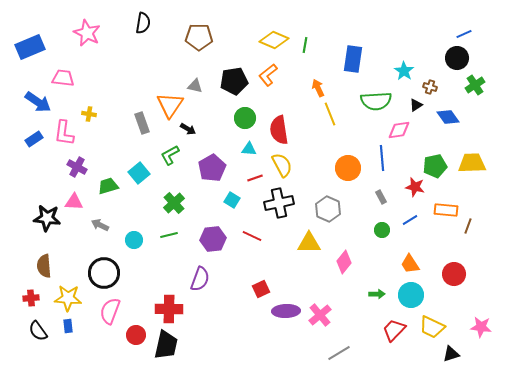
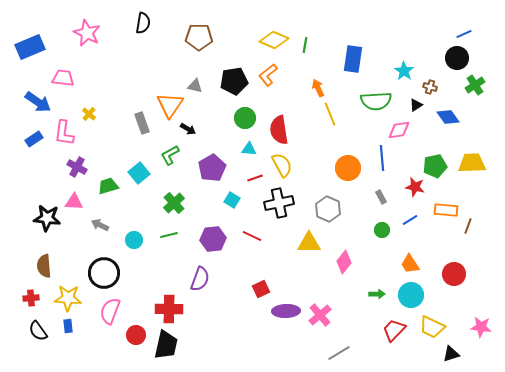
yellow cross at (89, 114): rotated 32 degrees clockwise
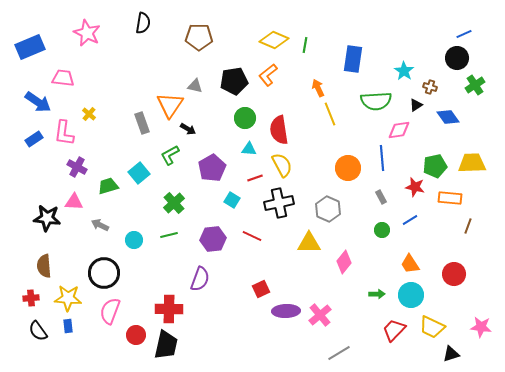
orange rectangle at (446, 210): moved 4 px right, 12 px up
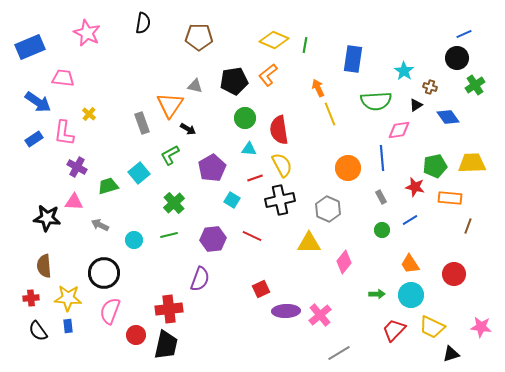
black cross at (279, 203): moved 1 px right, 3 px up
red cross at (169, 309): rotated 8 degrees counterclockwise
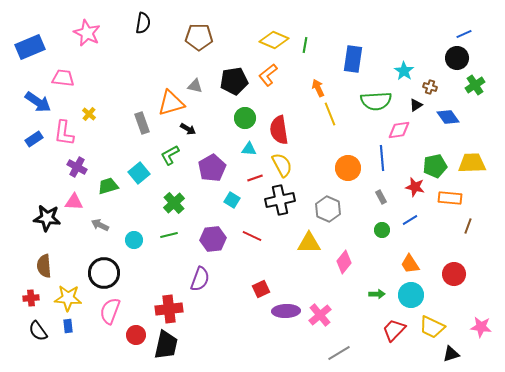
orange triangle at (170, 105): moved 1 px right, 2 px up; rotated 40 degrees clockwise
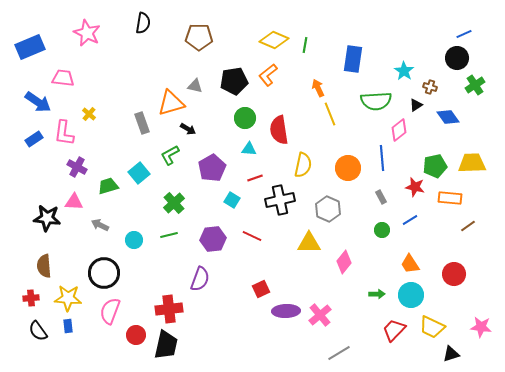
pink diamond at (399, 130): rotated 30 degrees counterclockwise
yellow semicircle at (282, 165): moved 21 px right; rotated 40 degrees clockwise
brown line at (468, 226): rotated 35 degrees clockwise
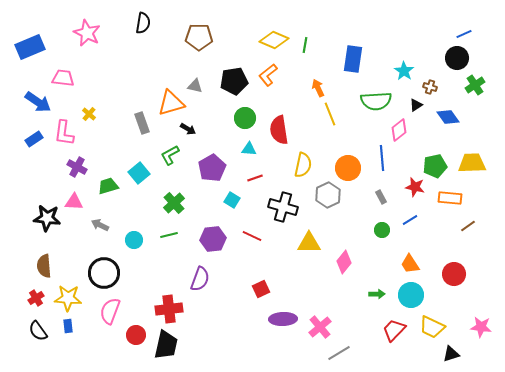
black cross at (280, 200): moved 3 px right, 7 px down; rotated 28 degrees clockwise
gray hexagon at (328, 209): moved 14 px up; rotated 10 degrees clockwise
red cross at (31, 298): moved 5 px right; rotated 28 degrees counterclockwise
purple ellipse at (286, 311): moved 3 px left, 8 px down
pink cross at (320, 315): moved 12 px down
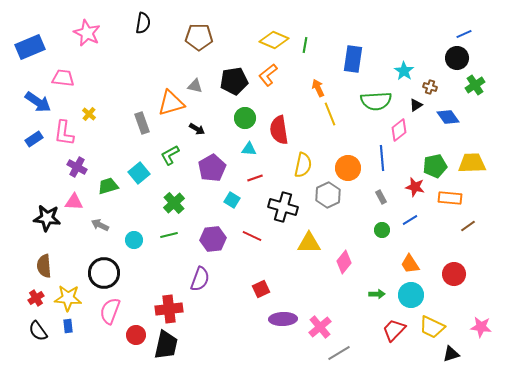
black arrow at (188, 129): moved 9 px right
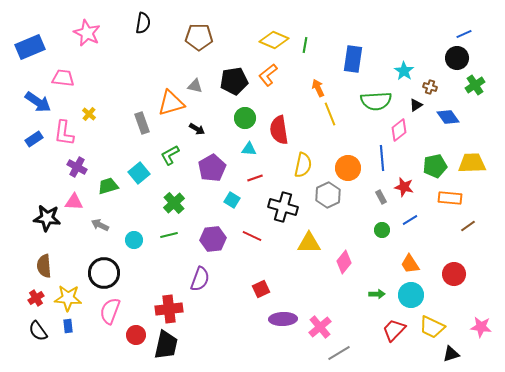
red star at (415, 187): moved 11 px left
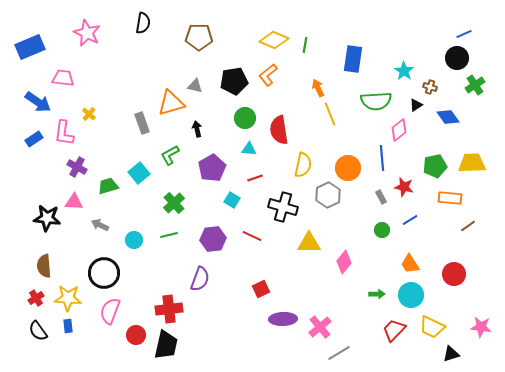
black arrow at (197, 129): rotated 133 degrees counterclockwise
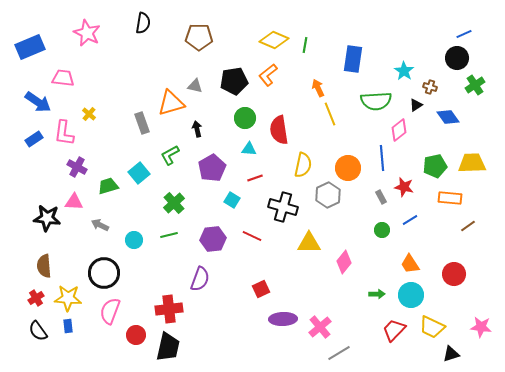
black trapezoid at (166, 345): moved 2 px right, 2 px down
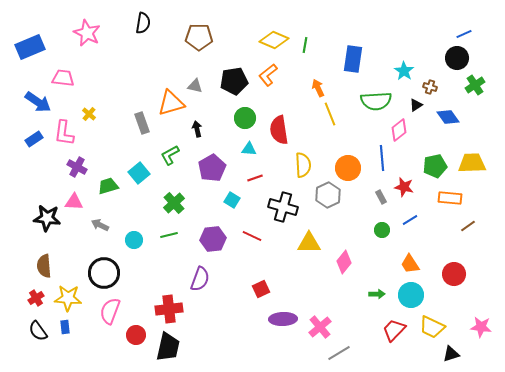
yellow semicircle at (303, 165): rotated 15 degrees counterclockwise
blue rectangle at (68, 326): moved 3 px left, 1 px down
